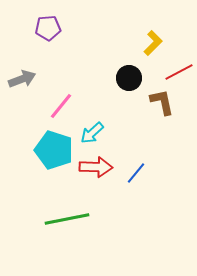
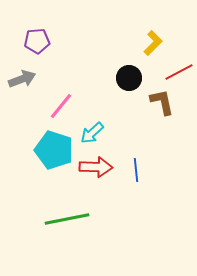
purple pentagon: moved 11 px left, 13 px down
blue line: moved 3 px up; rotated 45 degrees counterclockwise
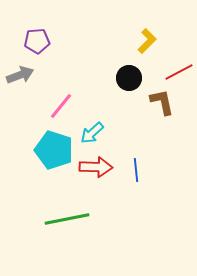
yellow L-shape: moved 6 px left, 2 px up
gray arrow: moved 2 px left, 4 px up
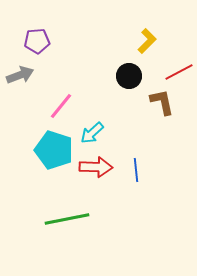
black circle: moved 2 px up
